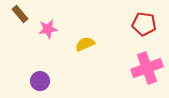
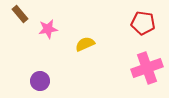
red pentagon: moved 1 px left, 1 px up
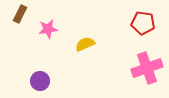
brown rectangle: rotated 66 degrees clockwise
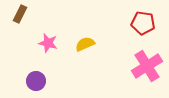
pink star: moved 14 px down; rotated 24 degrees clockwise
pink cross: moved 2 px up; rotated 12 degrees counterclockwise
purple circle: moved 4 px left
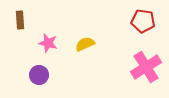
brown rectangle: moved 6 px down; rotated 30 degrees counterclockwise
red pentagon: moved 2 px up
pink cross: moved 1 px left, 1 px down
purple circle: moved 3 px right, 6 px up
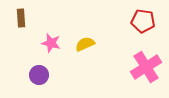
brown rectangle: moved 1 px right, 2 px up
pink star: moved 3 px right
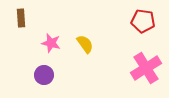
yellow semicircle: rotated 78 degrees clockwise
pink cross: moved 1 px down
purple circle: moved 5 px right
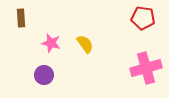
red pentagon: moved 3 px up
pink cross: rotated 16 degrees clockwise
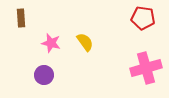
yellow semicircle: moved 2 px up
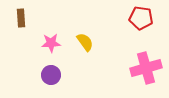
red pentagon: moved 2 px left
pink star: rotated 18 degrees counterclockwise
purple circle: moved 7 px right
